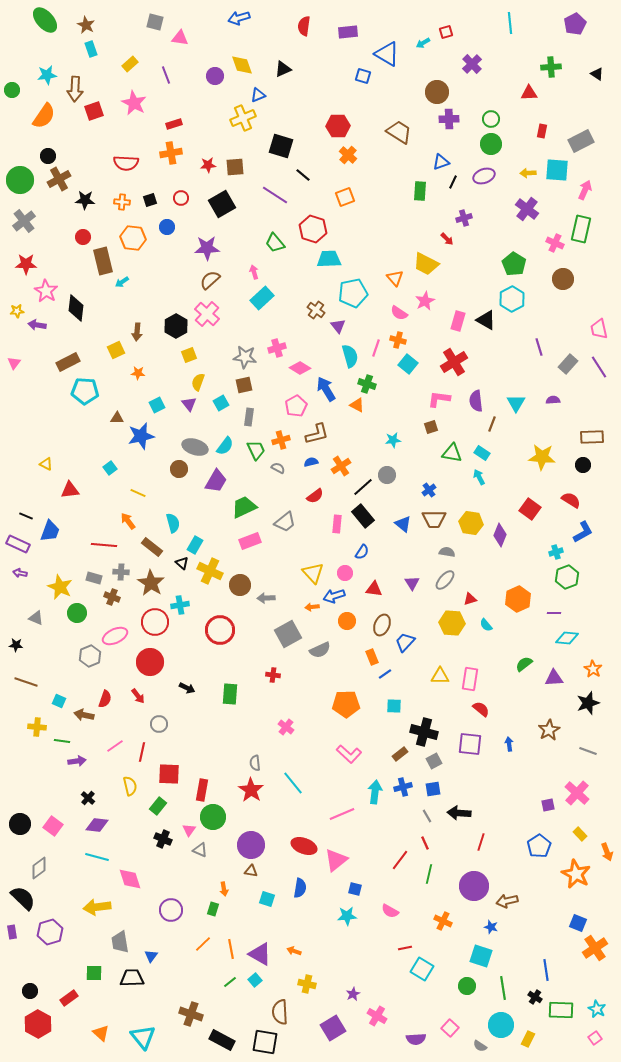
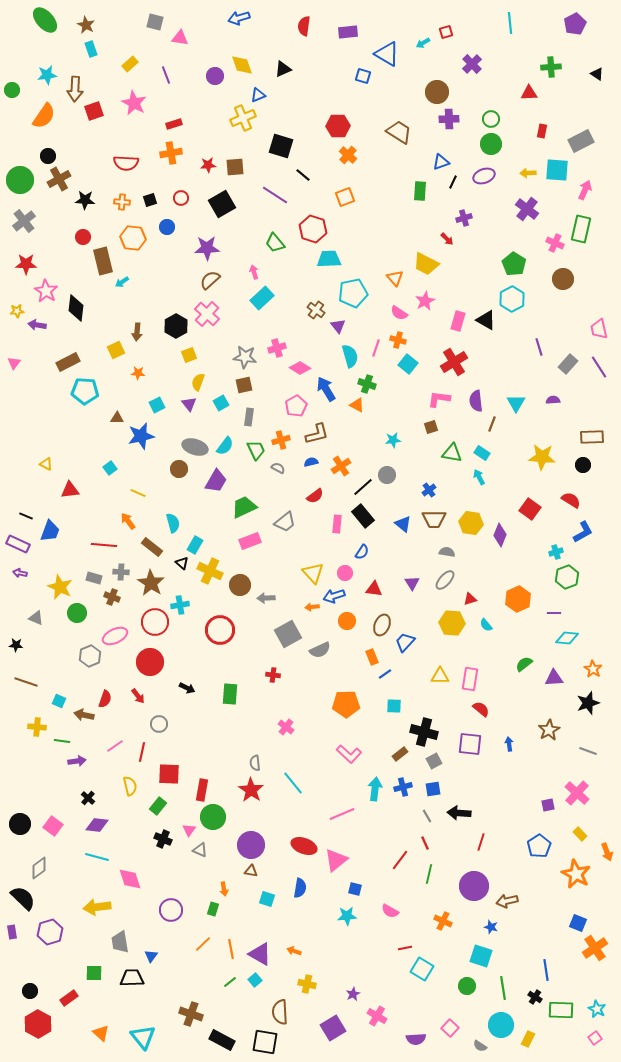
cyan arrow at (375, 792): moved 3 px up
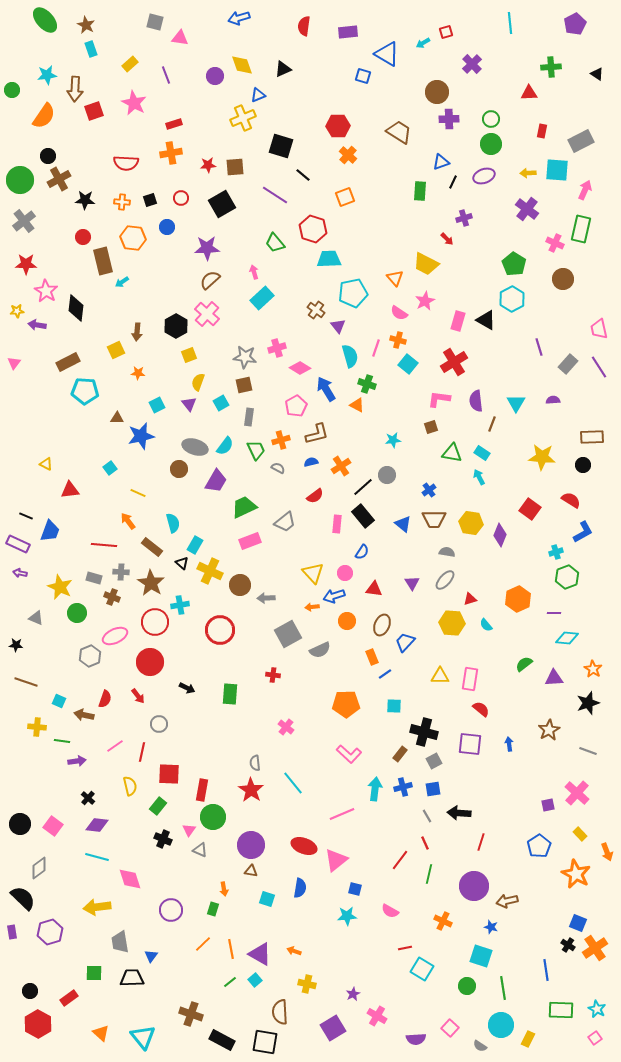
brown rectangle at (400, 754): rotated 14 degrees counterclockwise
black cross at (535, 997): moved 33 px right, 52 px up
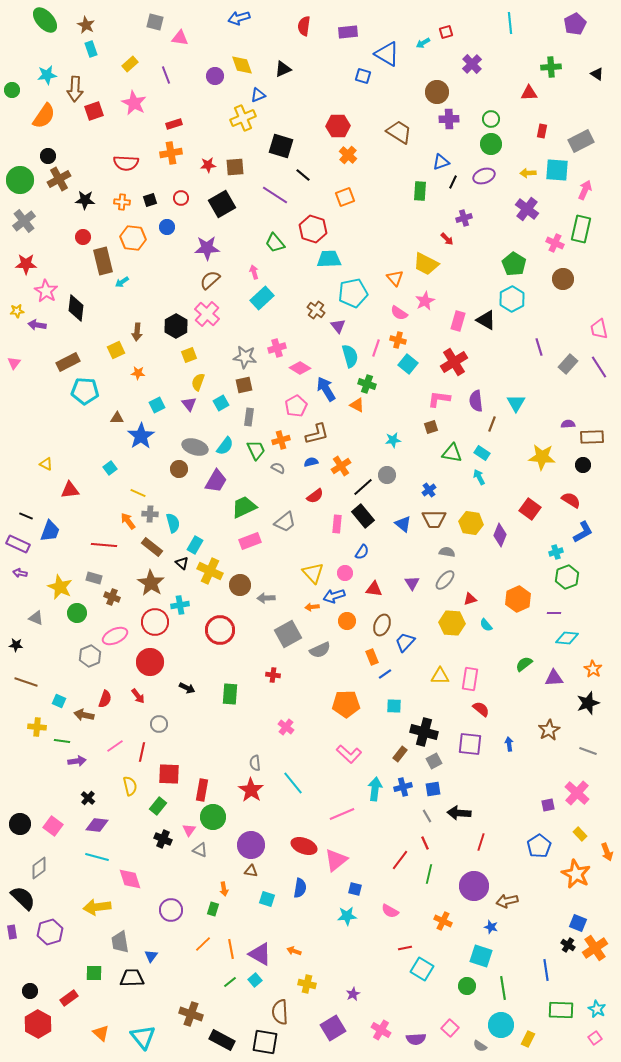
purple semicircle at (553, 400): moved 15 px right, 24 px down
blue star at (141, 436): rotated 20 degrees counterclockwise
gray cross at (121, 572): moved 29 px right, 58 px up
pink cross at (377, 1016): moved 4 px right, 14 px down
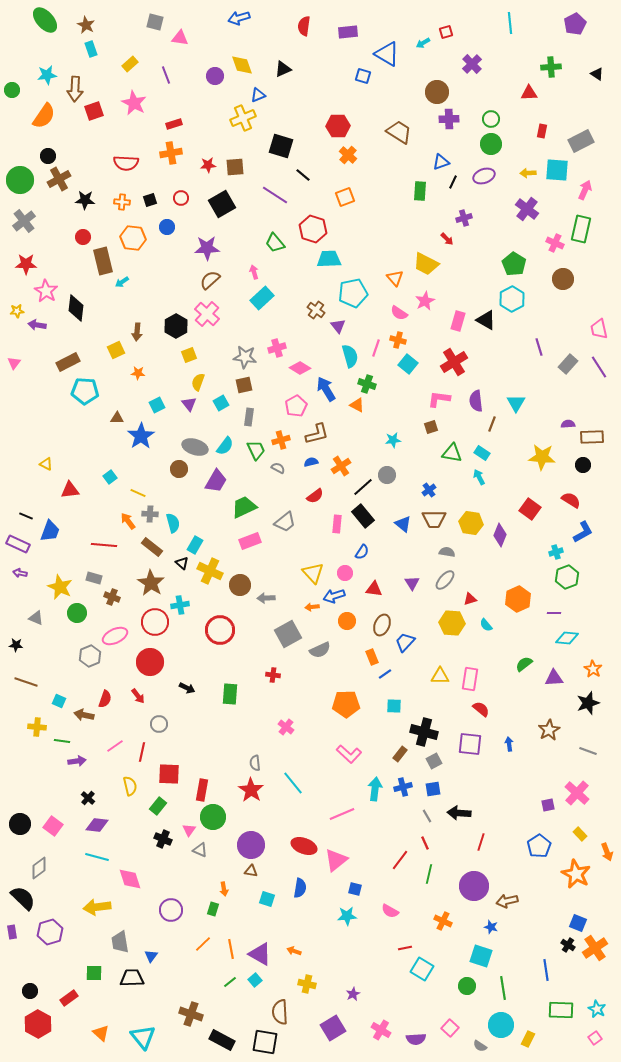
cyan square at (110, 468): moved 9 px down
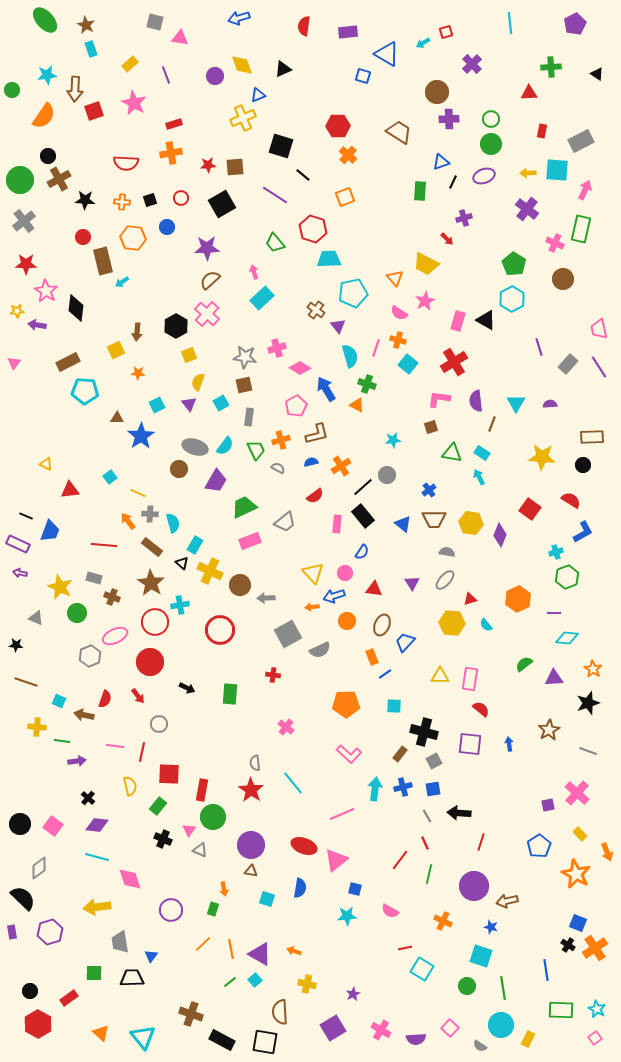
purple semicircle at (568, 424): moved 18 px left, 20 px up
pink line at (115, 746): rotated 42 degrees clockwise
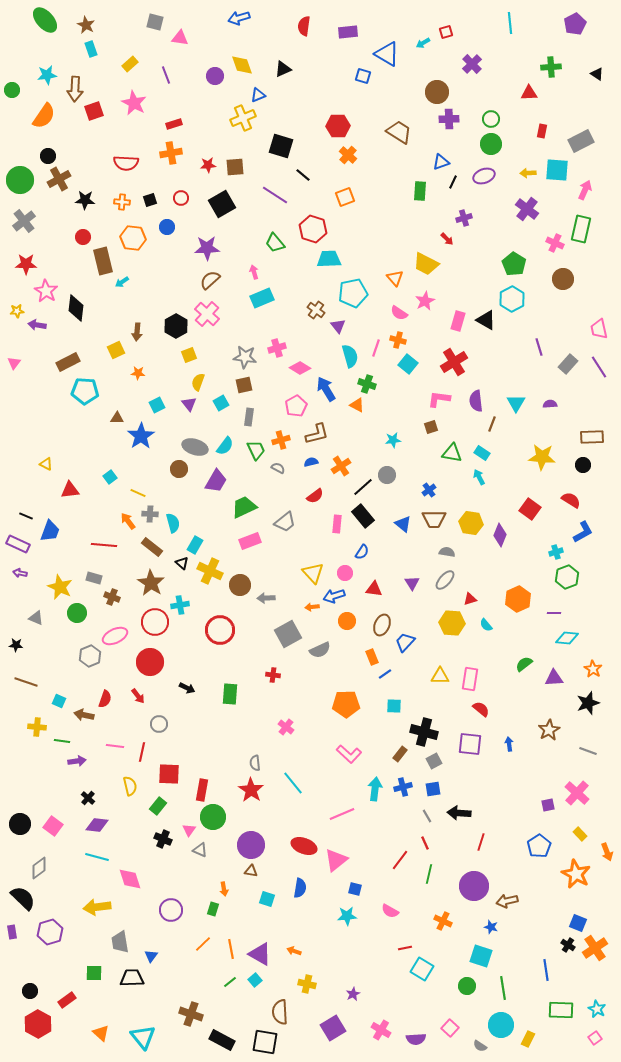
cyan rectangle at (262, 298): rotated 20 degrees clockwise
red rectangle at (69, 998): moved 2 px left, 2 px down
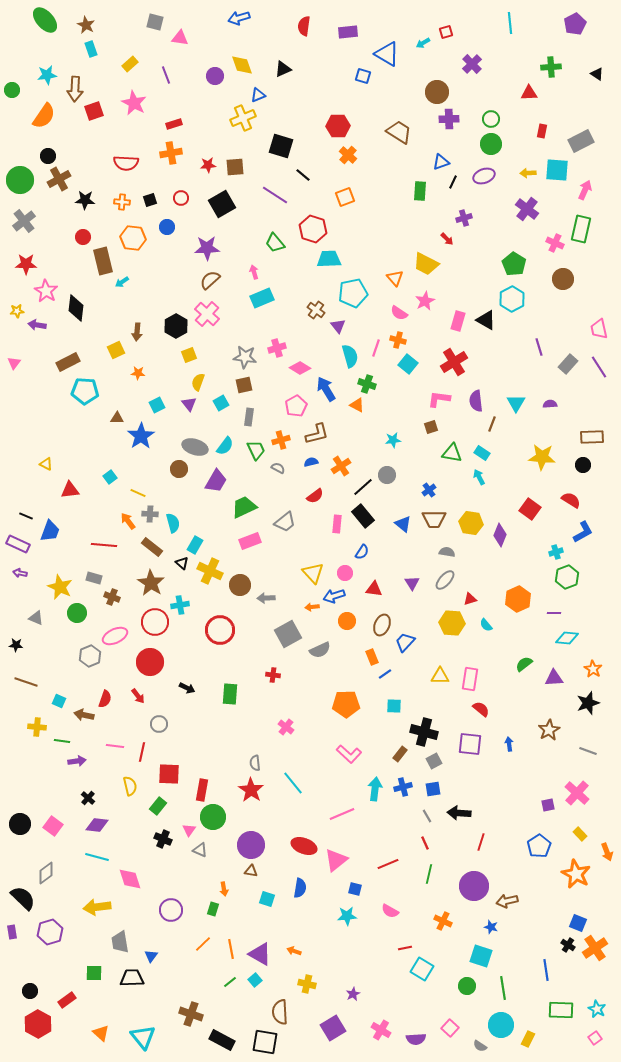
red line at (400, 860): moved 12 px left, 4 px down; rotated 30 degrees clockwise
gray diamond at (39, 868): moved 7 px right, 5 px down
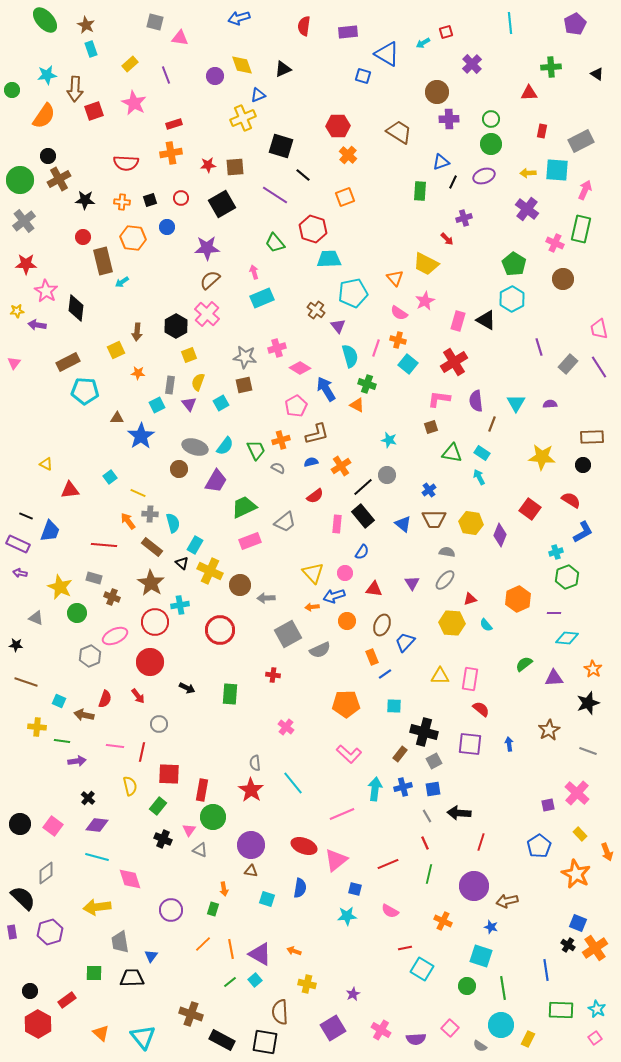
gray rectangle at (249, 417): moved 79 px left, 32 px up
cyan star at (393, 440): moved 4 px left; rotated 21 degrees clockwise
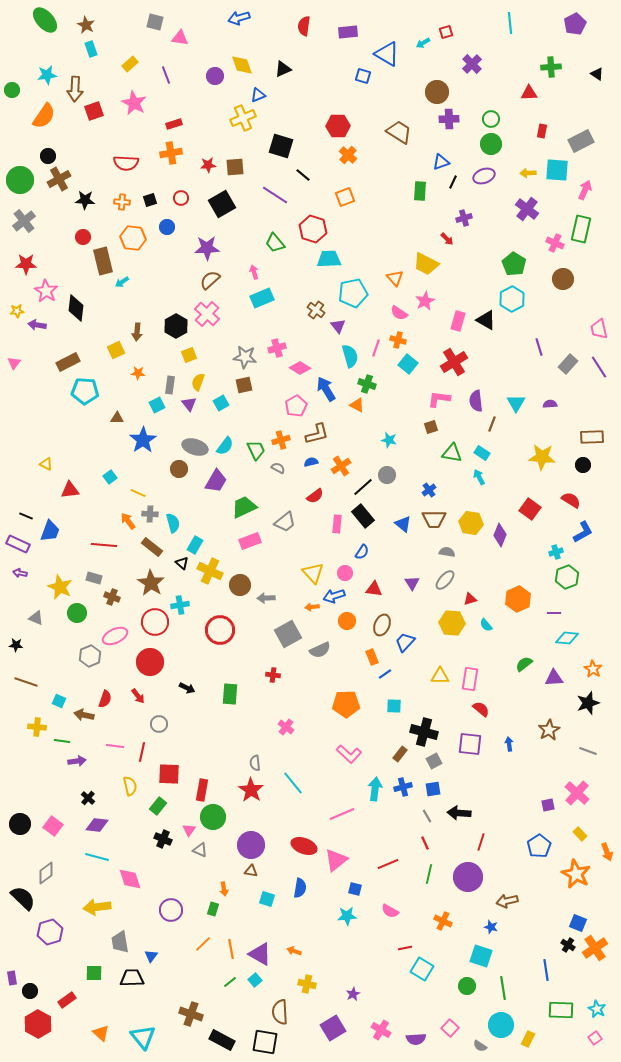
blue star at (141, 436): moved 2 px right, 4 px down
purple circle at (474, 886): moved 6 px left, 9 px up
purple rectangle at (12, 932): moved 46 px down
